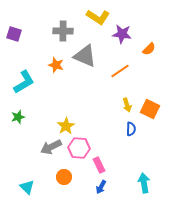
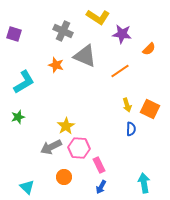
gray cross: rotated 24 degrees clockwise
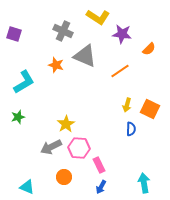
yellow arrow: rotated 32 degrees clockwise
yellow star: moved 2 px up
cyan triangle: rotated 21 degrees counterclockwise
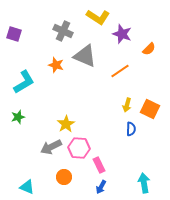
purple star: rotated 12 degrees clockwise
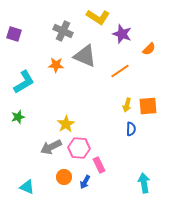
orange star: rotated 14 degrees counterclockwise
orange square: moved 2 px left, 3 px up; rotated 30 degrees counterclockwise
blue arrow: moved 16 px left, 5 px up
